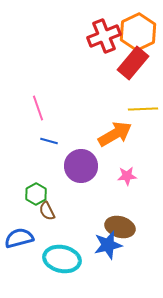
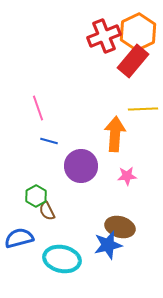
red rectangle: moved 2 px up
orange arrow: rotated 56 degrees counterclockwise
green hexagon: moved 2 px down
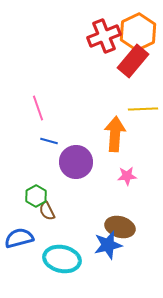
purple circle: moved 5 px left, 4 px up
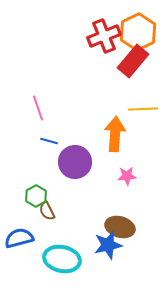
purple circle: moved 1 px left
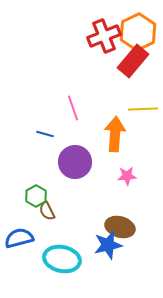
pink line: moved 35 px right
blue line: moved 4 px left, 7 px up
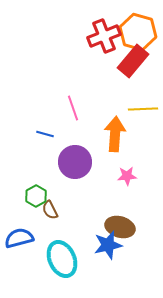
orange hexagon: rotated 18 degrees counterclockwise
brown semicircle: moved 3 px right, 1 px up
cyan ellipse: rotated 54 degrees clockwise
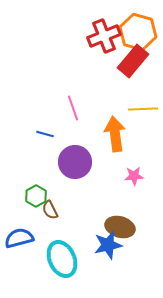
orange arrow: rotated 12 degrees counterclockwise
pink star: moved 7 px right
